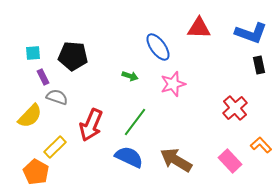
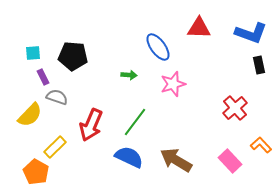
green arrow: moved 1 px left, 1 px up; rotated 14 degrees counterclockwise
yellow semicircle: moved 1 px up
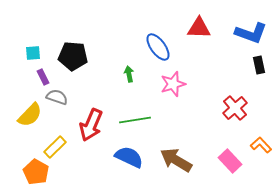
green arrow: moved 1 px up; rotated 105 degrees counterclockwise
green line: moved 2 px up; rotated 44 degrees clockwise
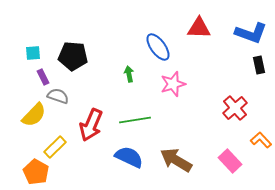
gray semicircle: moved 1 px right, 1 px up
yellow semicircle: moved 4 px right
orange L-shape: moved 5 px up
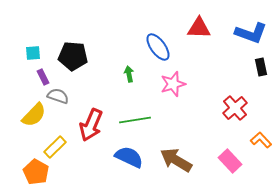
black rectangle: moved 2 px right, 2 px down
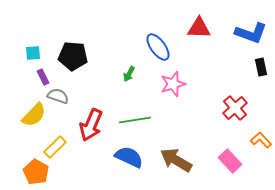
green arrow: rotated 140 degrees counterclockwise
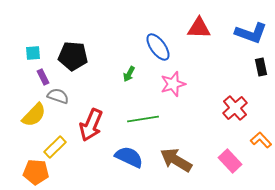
green line: moved 8 px right, 1 px up
orange pentagon: rotated 25 degrees counterclockwise
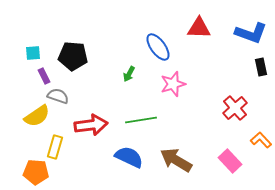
purple rectangle: moved 1 px right, 1 px up
yellow semicircle: moved 3 px right, 1 px down; rotated 12 degrees clockwise
green line: moved 2 px left, 1 px down
red arrow: rotated 120 degrees counterclockwise
yellow rectangle: rotated 30 degrees counterclockwise
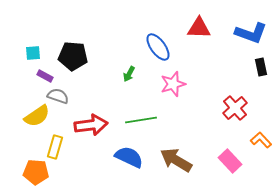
purple rectangle: moved 1 px right; rotated 35 degrees counterclockwise
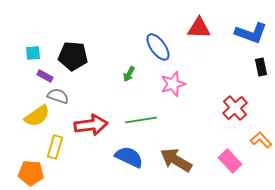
orange pentagon: moved 5 px left, 1 px down
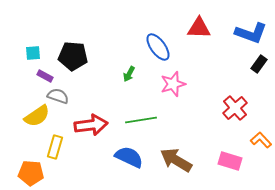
black rectangle: moved 2 px left, 3 px up; rotated 48 degrees clockwise
pink rectangle: rotated 30 degrees counterclockwise
